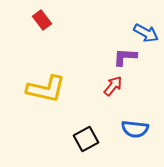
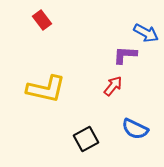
purple L-shape: moved 2 px up
blue semicircle: rotated 20 degrees clockwise
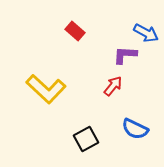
red rectangle: moved 33 px right, 11 px down; rotated 12 degrees counterclockwise
yellow L-shape: rotated 30 degrees clockwise
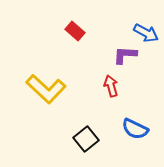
red arrow: moved 2 px left; rotated 55 degrees counterclockwise
black square: rotated 10 degrees counterclockwise
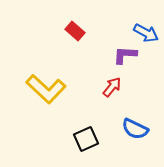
red arrow: moved 1 px right, 1 px down; rotated 55 degrees clockwise
black square: rotated 15 degrees clockwise
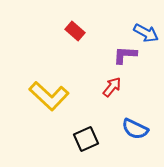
yellow L-shape: moved 3 px right, 7 px down
